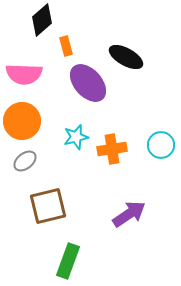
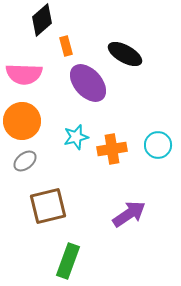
black ellipse: moved 1 px left, 3 px up
cyan circle: moved 3 px left
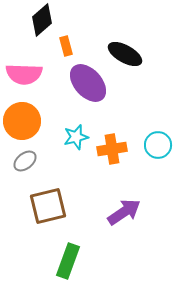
purple arrow: moved 5 px left, 2 px up
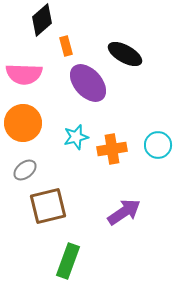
orange circle: moved 1 px right, 2 px down
gray ellipse: moved 9 px down
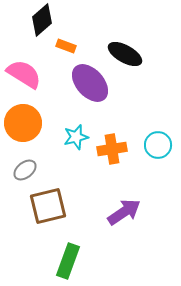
orange rectangle: rotated 54 degrees counterclockwise
pink semicircle: rotated 150 degrees counterclockwise
purple ellipse: moved 2 px right
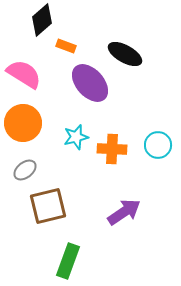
orange cross: rotated 12 degrees clockwise
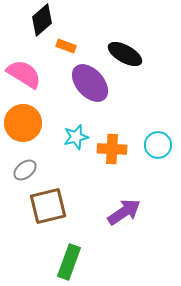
green rectangle: moved 1 px right, 1 px down
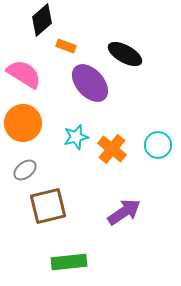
orange cross: rotated 36 degrees clockwise
green rectangle: rotated 64 degrees clockwise
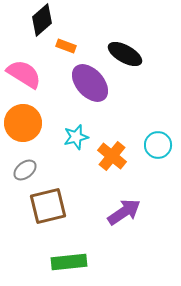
orange cross: moved 7 px down
